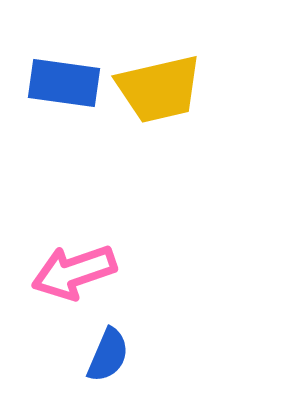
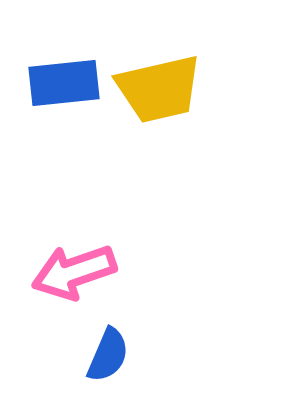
blue rectangle: rotated 14 degrees counterclockwise
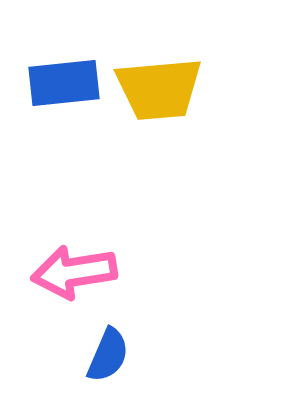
yellow trapezoid: rotated 8 degrees clockwise
pink arrow: rotated 10 degrees clockwise
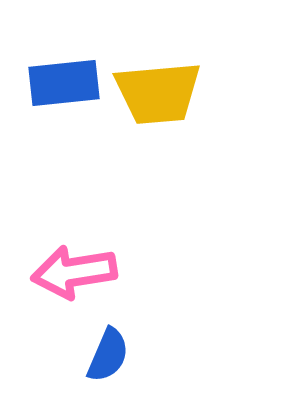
yellow trapezoid: moved 1 px left, 4 px down
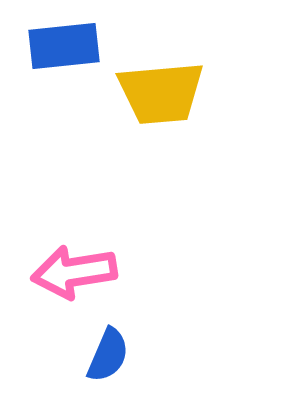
blue rectangle: moved 37 px up
yellow trapezoid: moved 3 px right
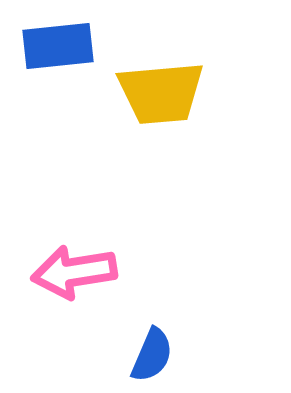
blue rectangle: moved 6 px left
blue semicircle: moved 44 px right
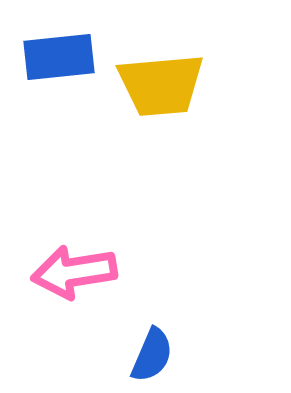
blue rectangle: moved 1 px right, 11 px down
yellow trapezoid: moved 8 px up
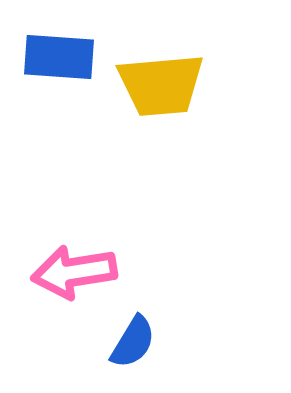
blue rectangle: rotated 10 degrees clockwise
blue semicircle: moved 19 px left, 13 px up; rotated 8 degrees clockwise
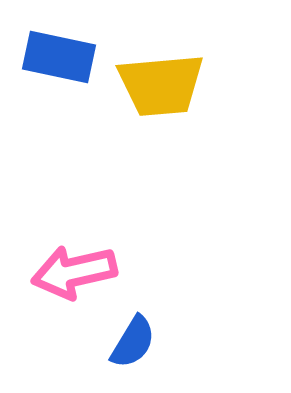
blue rectangle: rotated 8 degrees clockwise
pink arrow: rotated 4 degrees counterclockwise
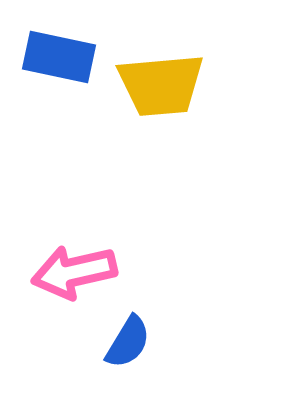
blue semicircle: moved 5 px left
